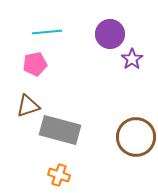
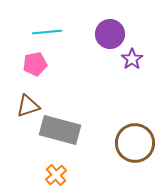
brown circle: moved 1 px left, 6 px down
orange cross: moved 3 px left; rotated 30 degrees clockwise
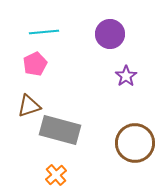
cyan line: moved 3 px left
purple star: moved 6 px left, 17 px down
pink pentagon: rotated 15 degrees counterclockwise
brown triangle: moved 1 px right
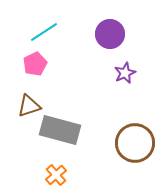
cyan line: rotated 28 degrees counterclockwise
purple star: moved 1 px left, 3 px up; rotated 10 degrees clockwise
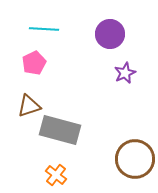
cyan line: moved 3 px up; rotated 36 degrees clockwise
pink pentagon: moved 1 px left, 1 px up
brown circle: moved 16 px down
orange cross: rotated 10 degrees counterclockwise
